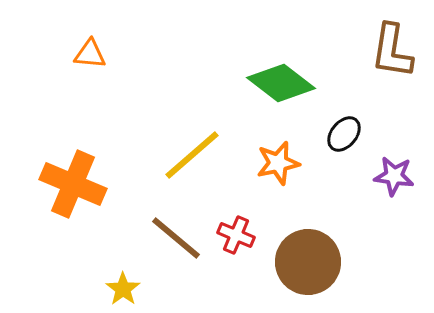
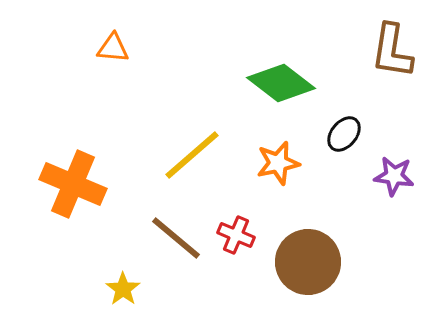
orange triangle: moved 23 px right, 6 px up
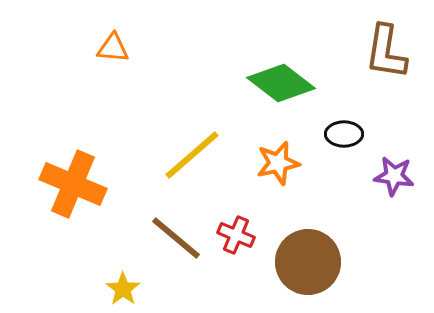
brown L-shape: moved 6 px left, 1 px down
black ellipse: rotated 51 degrees clockwise
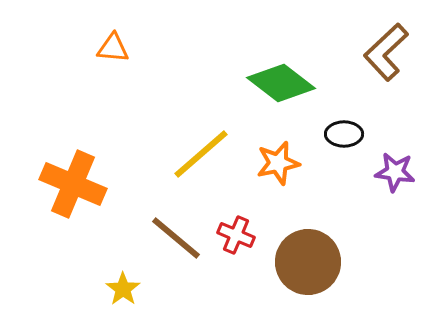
brown L-shape: rotated 38 degrees clockwise
yellow line: moved 9 px right, 1 px up
purple star: moved 1 px right, 4 px up
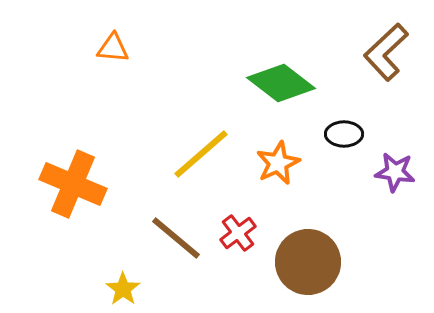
orange star: rotated 12 degrees counterclockwise
red cross: moved 2 px right, 2 px up; rotated 30 degrees clockwise
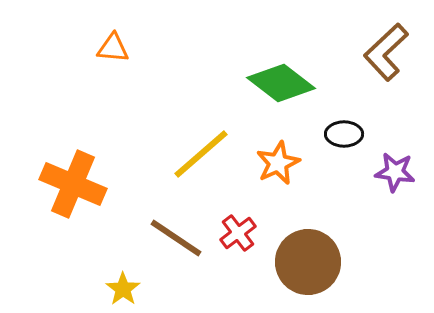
brown line: rotated 6 degrees counterclockwise
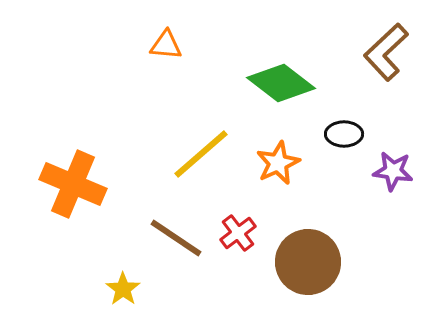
orange triangle: moved 53 px right, 3 px up
purple star: moved 2 px left, 1 px up
